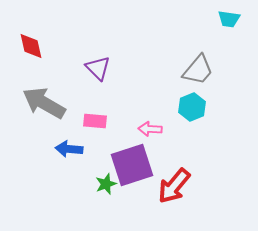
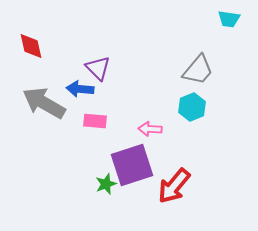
blue arrow: moved 11 px right, 60 px up
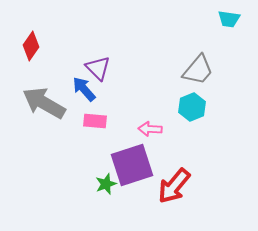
red diamond: rotated 48 degrees clockwise
blue arrow: moved 4 px right; rotated 44 degrees clockwise
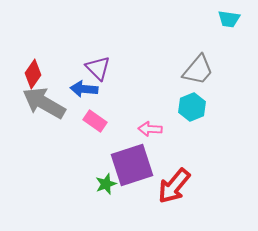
red diamond: moved 2 px right, 28 px down
blue arrow: rotated 44 degrees counterclockwise
pink rectangle: rotated 30 degrees clockwise
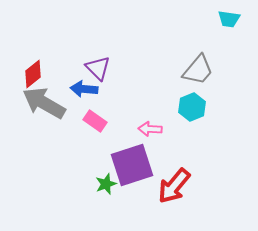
red diamond: rotated 16 degrees clockwise
